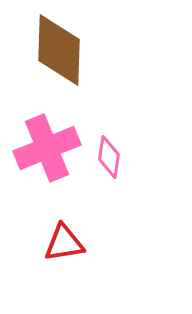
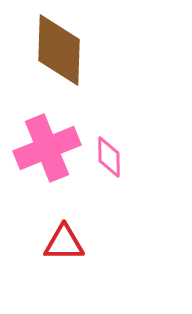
pink diamond: rotated 9 degrees counterclockwise
red triangle: rotated 9 degrees clockwise
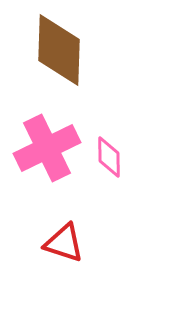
pink cross: rotated 4 degrees counterclockwise
red triangle: rotated 18 degrees clockwise
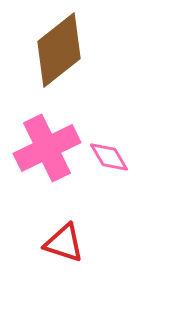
brown diamond: rotated 50 degrees clockwise
pink diamond: rotated 30 degrees counterclockwise
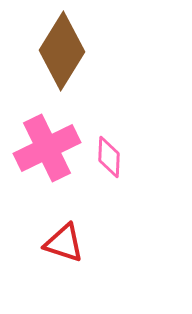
brown diamond: moved 3 px right, 1 px down; rotated 20 degrees counterclockwise
pink diamond: rotated 33 degrees clockwise
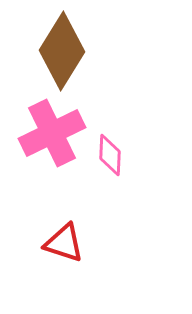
pink cross: moved 5 px right, 15 px up
pink diamond: moved 1 px right, 2 px up
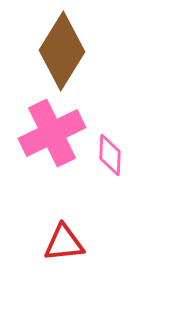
red triangle: rotated 24 degrees counterclockwise
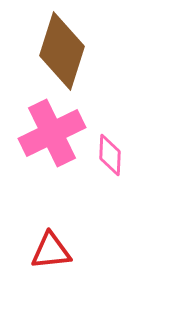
brown diamond: rotated 14 degrees counterclockwise
red triangle: moved 13 px left, 8 px down
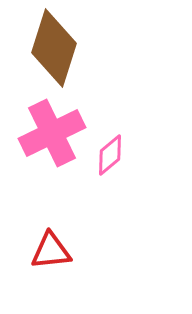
brown diamond: moved 8 px left, 3 px up
pink diamond: rotated 48 degrees clockwise
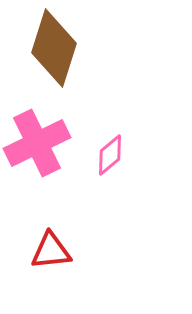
pink cross: moved 15 px left, 10 px down
